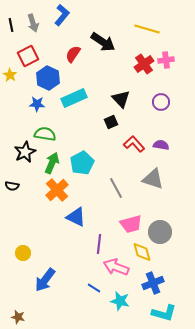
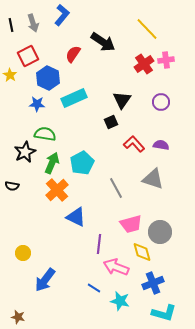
yellow line: rotated 30 degrees clockwise
black triangle: moved 1 px right, 1 px down; rotated 18 degrees clockwise
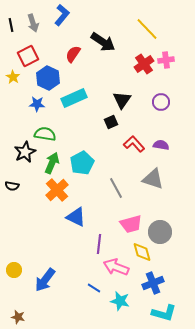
yellow star: moved 3 px right, 2 px down
yellow circle: moved 9 px left, 17 px down
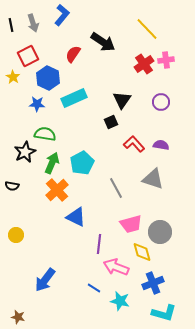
yellow circle: moved 2 px right, 35 px up
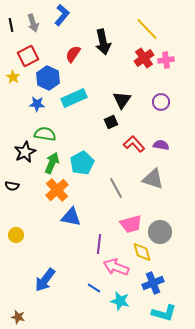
black arrow: rotated 45 degrees clockwise
red cross: moved 6 px up
blue triangle: moved 5 px left; rotated 15 degrees counterclockwise
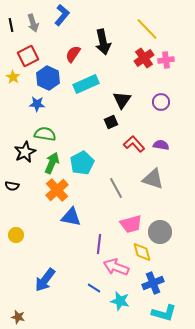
cyan rectangle: moved 12 px right, 14 px up
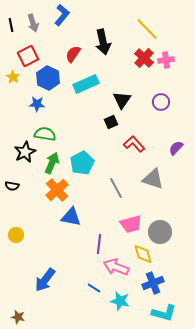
red cross: rotated 12 degrees counterclockwise
purple semicircle: moved 15 px right, 3 px down; rotated 56 degrees counterclockwise
yellow diamond: moved 1 px right, 2 px down
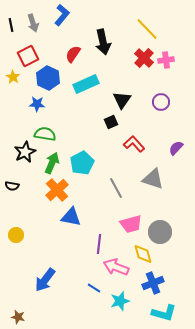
cyan star: rotated 30 degrees counterclockwise
